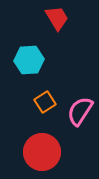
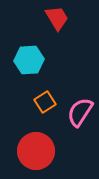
pink semicircle: moved 1 px down
red circle: moved 6 px left, 1 px up
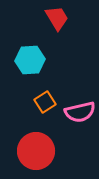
cyan hexagon: moved 1 px right
pink semicircle: rotated 136 degrees counterclockwise
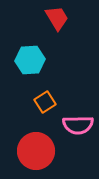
pink semicircle: moved 2 px left, 13 px down; rotated 12 degrees clockwise
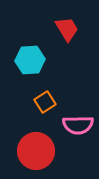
red trapezoid: moved 10 px right, 11 px down
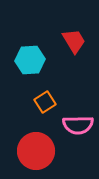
red trapezoid: moved 7 px right, 12 px down
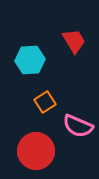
pink semicircle: moved 1 px down; rotated 24 degrees clockwise
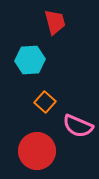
red trapezoid: moved 19 px left, 19 px up; rotated 16 degrees clockwise
orange square: rotated 15 degrees counterclockwise
red circle: moved 1 px right
